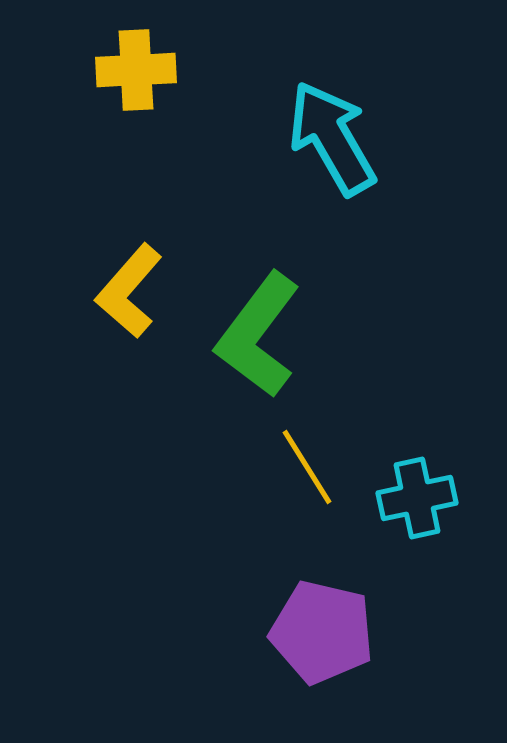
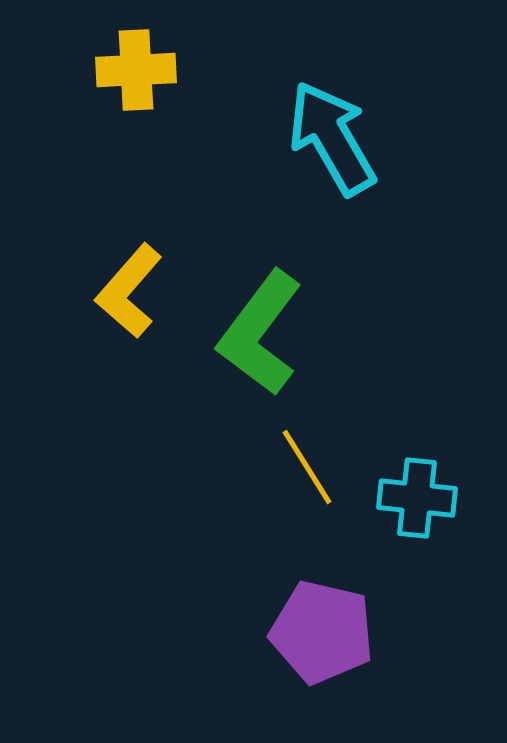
green L-shape: moved 2 px right, 2 px up
cyan cross: rotated 18 degrees clockwise
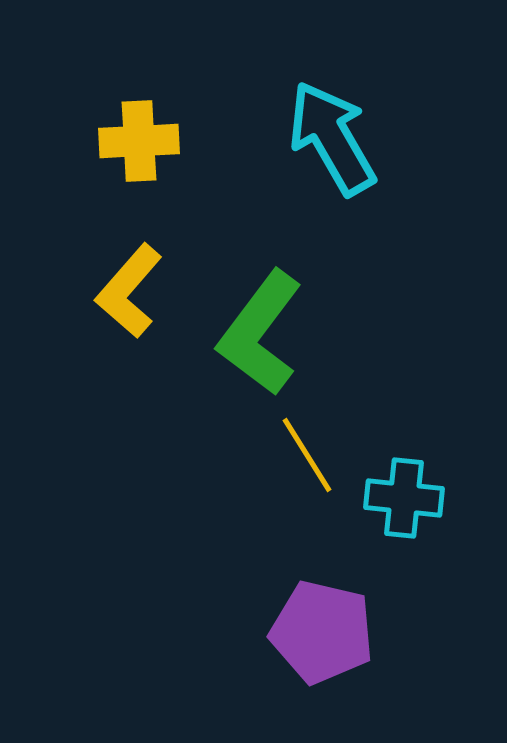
yellow cross: moved 3 px right, 71 px down
yellow line: moved 12 px up
cyan cross: moved 13 px left
